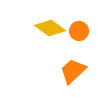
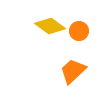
yellow diamond: moved 2 px up
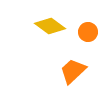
orange circle: moved 9 px right, 1 px down
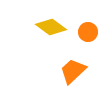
yellow diamond: moved 1 px right, 1 px down
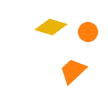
yellow diamond: rotated 20 degrees counterclockwise
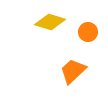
yellow diamond: moved 1 px left, 5 px up
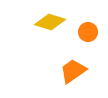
orange trapezoid: rotated 8 degrees clockwise
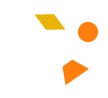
yellow diamond: rotated 36 degrees clockwise
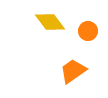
orange circle: moved 1 px up
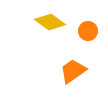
yellow diamond: rotated 16 degrees counterclockwise
